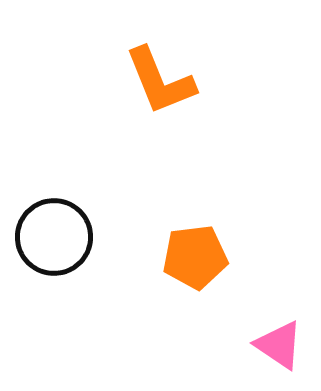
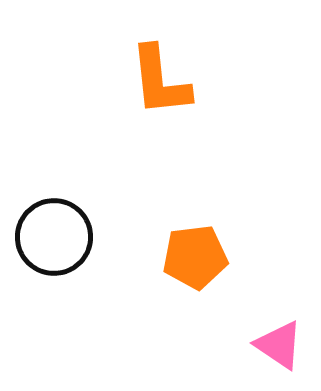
orange L-shape: rotated 16 degrees clockwise
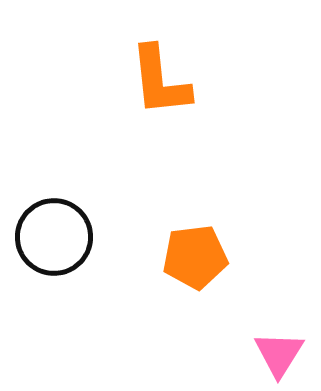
pink triangle: moved 9 px down; rotated 28 degrees clockwise
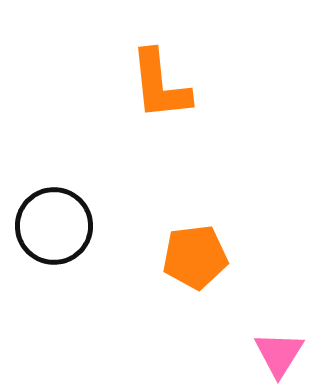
orange L-shape: moved 4 px down
black circle: moved 11 px up
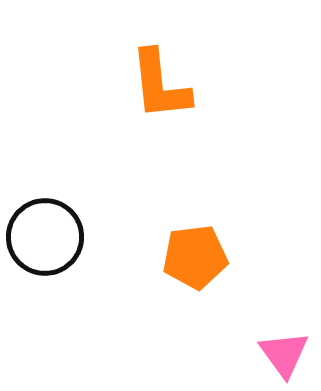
black circle: moved 9 px left, 11 px down
pink triangle: moved 5 px right; rotated 8 degrees counterclockwise
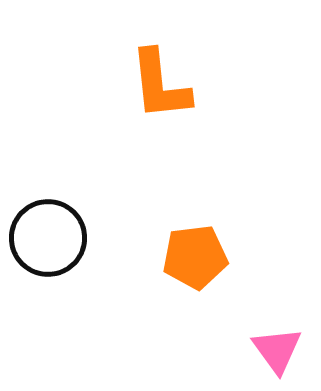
black circle: moved 3 px right, 1 px down
pink triangle: moved 7 px left, 4 px up
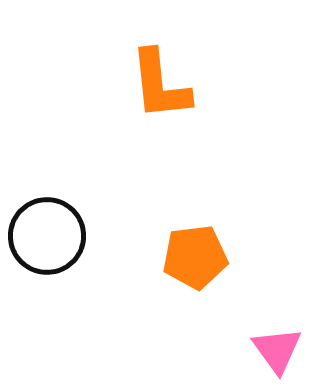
black circle: moved 1 px left, 2 px up
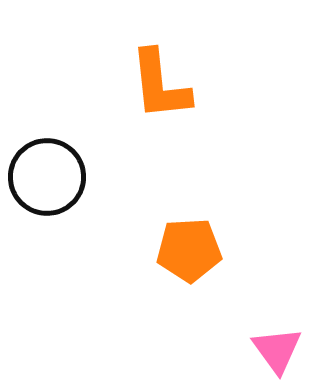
black circle: moved 59 px up
orange pentagon: moved 6 px left, 7 px up; rotated 4 degrees clockwise
